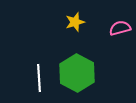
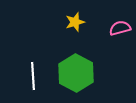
green hexagon: moved 1 px left
white line: moved 6 px left, 2 px up
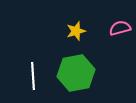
yellow star: moved 1 px right, 9 px down
green hexagon: rotated 21 degrees clockwise
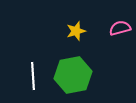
green hexagon: moved 3 px left, 2 px down
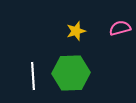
green hexagon: moved 2 px left, 2 px up; rotated 9 degrees clockwise
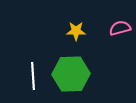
yellow star: rotated 18 degrees clockwise
green hexagon: moved 1 px down
